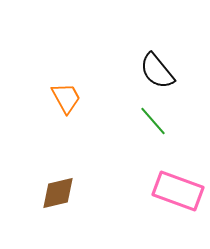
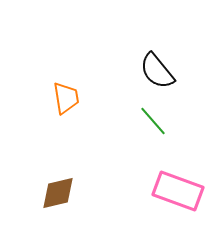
orange trapezoid: rotated 20 degrees clockwise
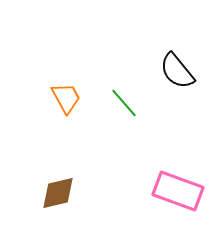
black semicircle: moved 20 px right
orange trapezoid: rotated 20 degrees counterclockwise
green line: moved 29 px left, 18 px up
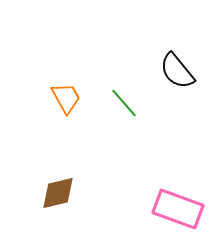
pink rectangle: moved 18 px down
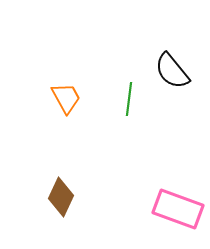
black semicircle: moved 5 px left
green line: moved 5 px right, 4 px up; rotated 48 degrees clockwise
brown diamond: moved 3 px right, 4 px down; rotated 51 degrees counterclockwise
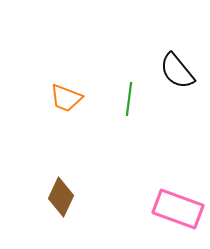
black semicircle: moved 5 px right
orange trapezoid: rotated 140 degrees clockwise
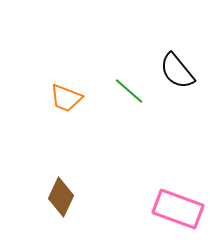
green line: moved 8 px up; rotated 56 degrees counterclockwise
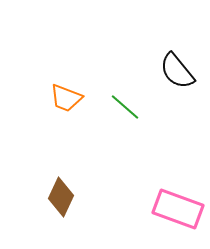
green line: moved 4 px left, 16 px down
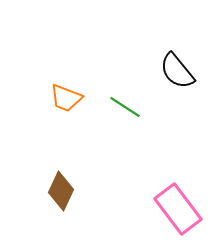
green line: rotated 8 degrees counterclockwise
brown diamond: moved 6 px up
pink rectangle: rotated 33 degrees clockwise
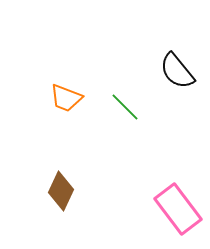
green line: rotated 12 degrees clockwise
